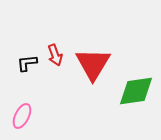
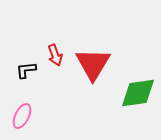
black L-shape: moved 1 px left, 7 px down
green diamond: moved 2 px right, 2 px down
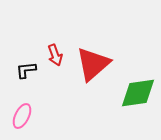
red triangle: rotated 18 degrees clockwise
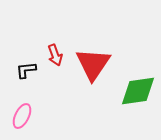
red triangle: rotated 15 degrees counterclockwise
green diamond: moved 2 px up
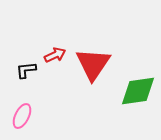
red arrow: rotated 95 degrees counterclockwise
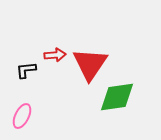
red arrow: rotated 20 degrees clockwise
red triangle: moved 3 px left
green diamond: moved 21 px left, 6 px down
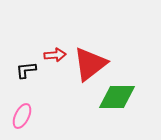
red triangle: rotated 18 degrees clockwise
green diamond: rotated 9 degrees clockwise
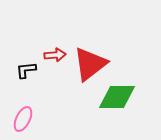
pink ellipse: moved 1 px right, 3 px down
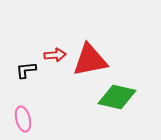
red triangle: moved 4 px up; rotated 27 degrees clockwise
green diamond: rotated 12 degrees clockwise
pink ellipse: rotated 40 degrees counterclockwise
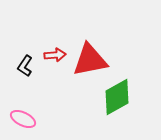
black L-shape: moved 1 px left, 4 px up; rotated 50 degrees counterclockwise
green diamond: rotated 42 degrees counterclockwise
pink ellipse: rotated 50 degrees counterclockwise
